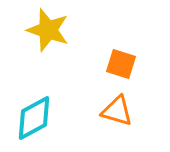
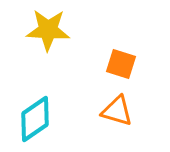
yellow star: rotated 15 degrees counterclockwise
cyan diamond: moved 1 px right, 1 px down; rotated 6 degrees counterclockwise
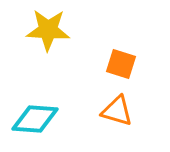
cyan diamond: rotated 39 degrees clockwise
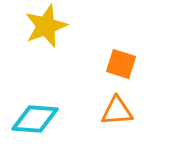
yellow star: moved 2 px left, 4 px up; rotated 24 degrees counterclockwise
orange triangle: rotated 20 degrees counterclockwise
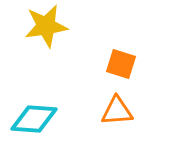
yellow star: rotated 12 degrees clockwise
cyan diamond: moved 1 px left
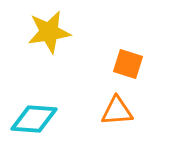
yellow star: moved 3 px right, 6 px down
orange square: moved 7 px right
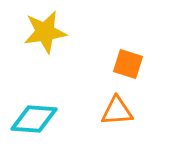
yellow star: moved 4 px left
